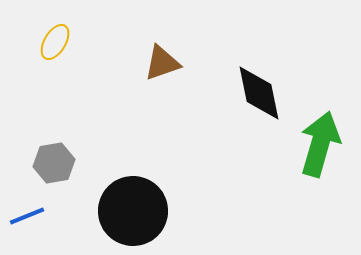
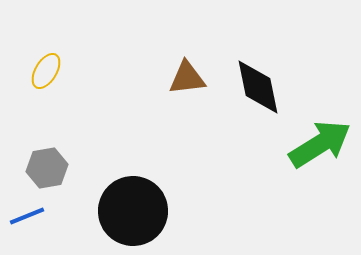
yellow ellipse: moved 9 px left, 29 px down
brown triangle: moved 25 px right, 15 px down; rotated 12 degrees clockwise
black diamond: moved 1 px left, 6 px up
green arrow: rotated 42 degrees clockwise
gray hexagon: moved 7 px left, 5 px down
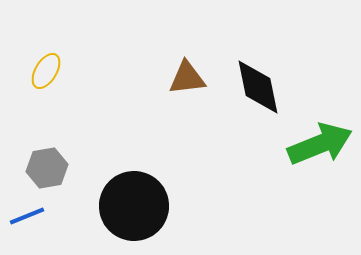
green arrow: rotated 10 degrees clockwise
black circle: moved 1 px right, 5 px up
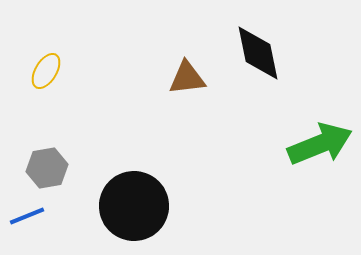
black diamond: moved 34 px up
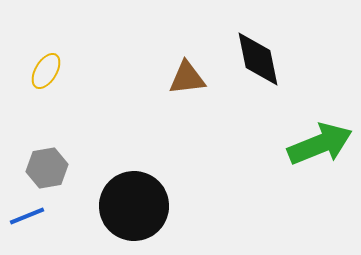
black diamond: moved 6 px down
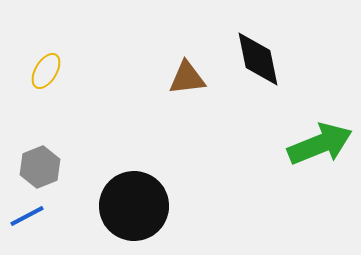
gray hexagon: moved 7 px left, 1 px up; rotated 12 degrees counterclockwise
blue line: rotated 6 degrees counterclockwise
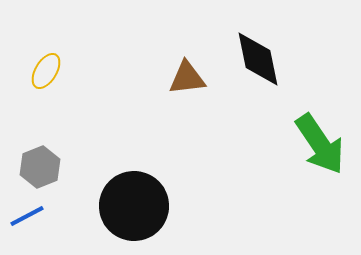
green arrow: rotated 78 degrees clockwise
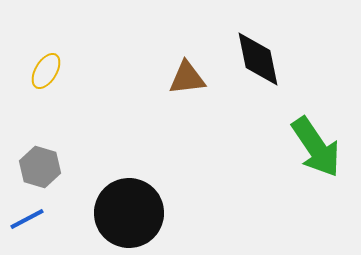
green arrow: moved 4 px left, 3 px down
gray hexagon: rotated 21 degrees counterclockwise
black circle: moved 5 px left, 7 px down
blue line: moved 3 px down
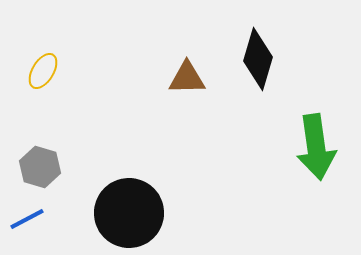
black diamond: rotated 28 degrees clockwise
yellow ellipse: moved 3 px left
brown triangle: rotated 6 degrees clockwise
green arrow: rotated 26 degrees clockwise
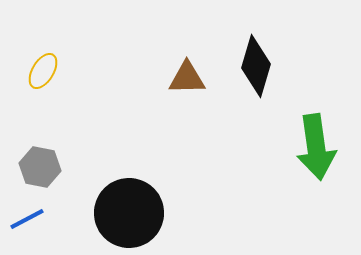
black diamond: moved 2 px left, 7 px down
gray hexagon: rotated 6 degrees counterclockwise
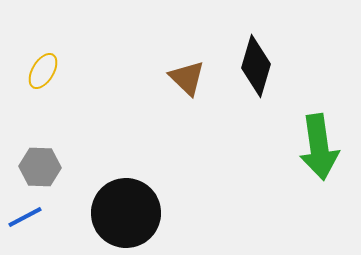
brown triangle: rotated 45 degrees clockwise
green arrow: moved 3 px right
gray hexagon: rotated 9 degrees counterclockwise
black circle: moved 3 px left
blue line: moved 2 px left, 2 px up
